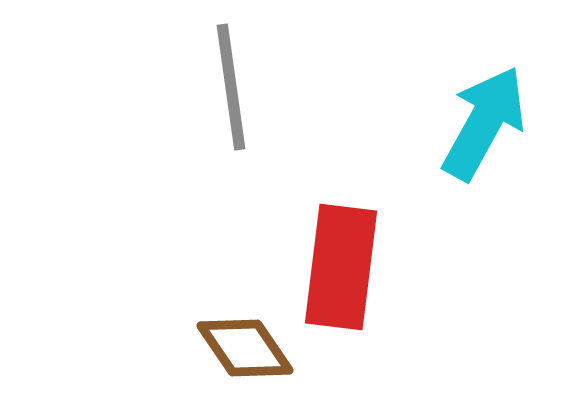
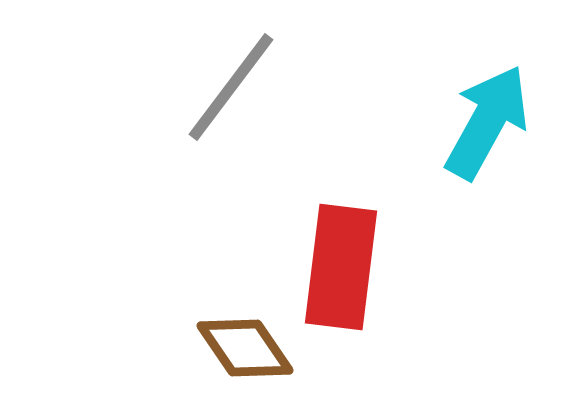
gray line: rotated 45 degrees clockwise
cyan arrow: moved 3 px right, 1 px up
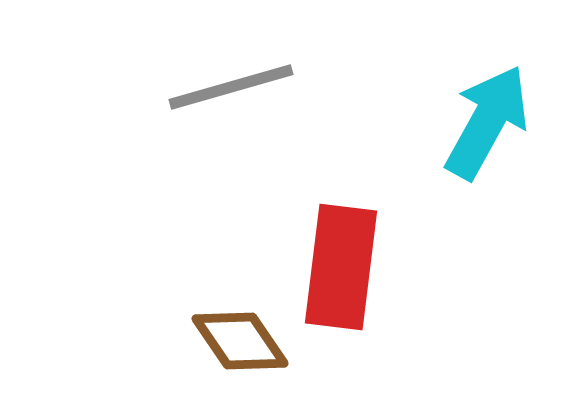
gray line: rotated 37 degrees clockwise
brown diamond: moved 5 px left, 7 px up
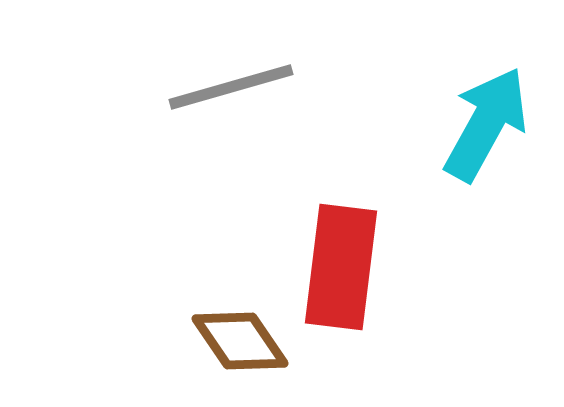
cyan arrow: moved 1 px left, 2 px down
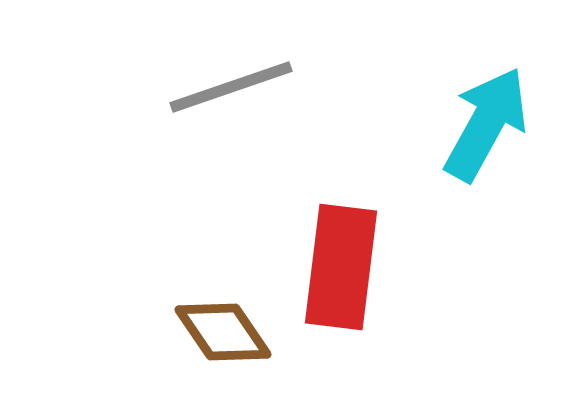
gray line: rotated 3 degrees counterclockwise
brown diamond: moved 17 px left, 9 px up
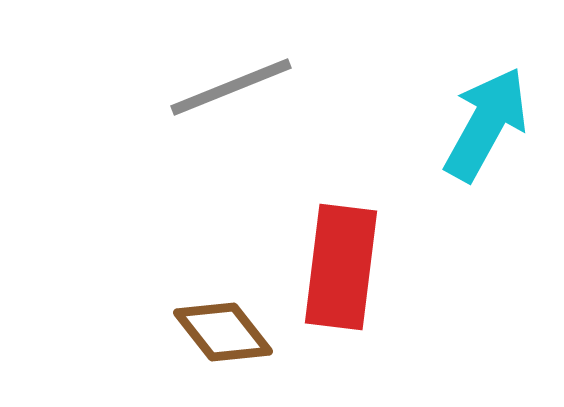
gray line: rotated 3 degrees counterclockwise
brown diamond: rotated 4 degrees counterclockwise
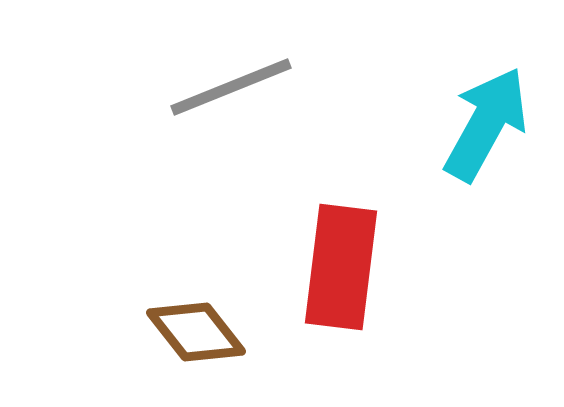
brown diamond: moved 27 px left
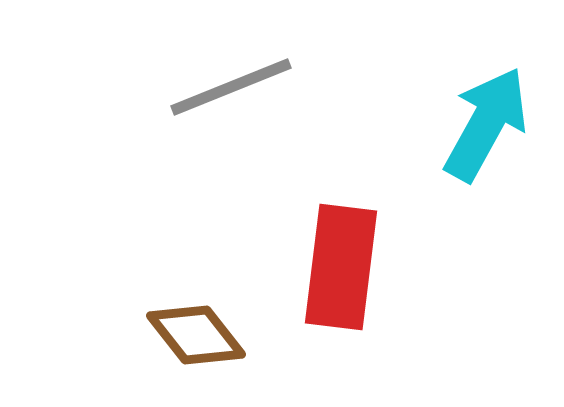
brown diamond: moved 3 px down
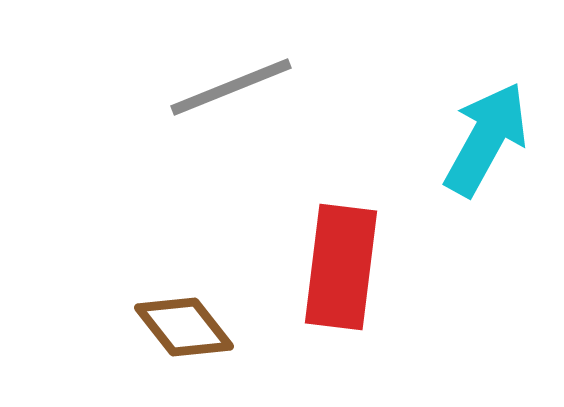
cyan arrow: moved 15 px down
brown diamond: moved 12 px left, 8 px up
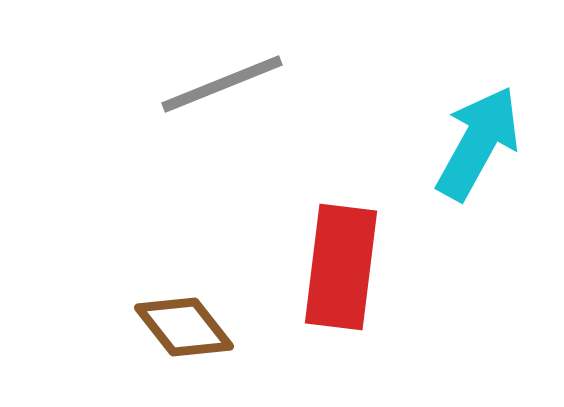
gray line: moved 9 px left, 3 px up
cyan arrow: moved 8 px left, 4 px down
